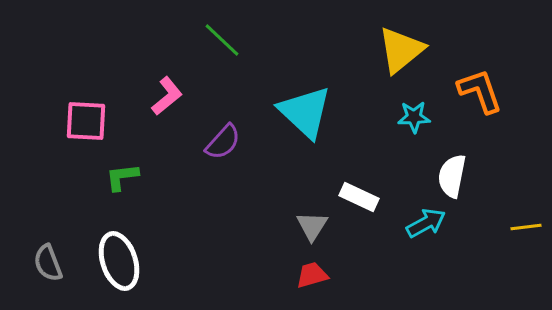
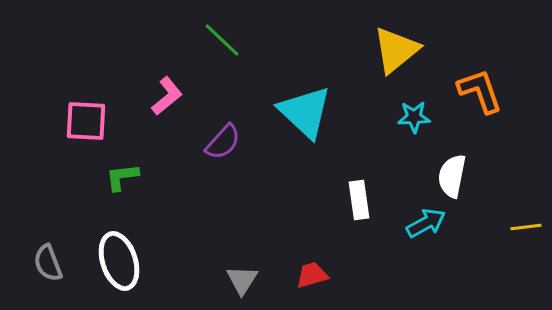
yellow triangle: moved 5 px left
white rectangle: moved 3 px down; rotated 57 degrees clockwise
gray triangle: moved 70 px left, 54 px down
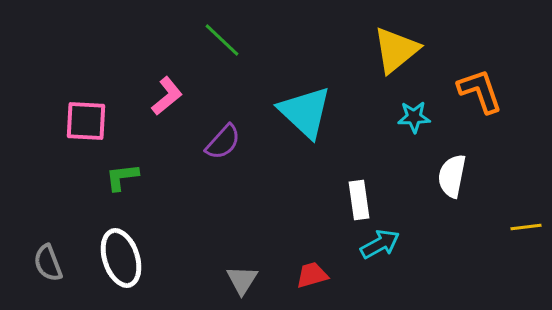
cyan arrow: moved 46 px left, 21 px down
white ellipse: moved 2 px right, 3 px up
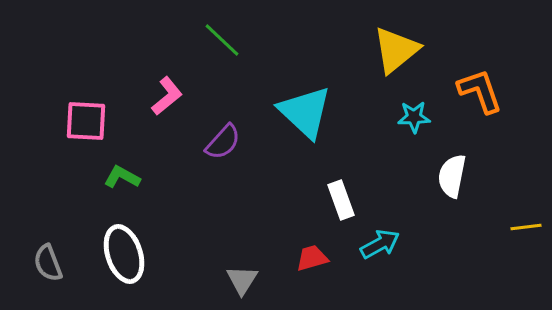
green L-shape: rotated 36 degrees clockwise
white rectangle: moved 18 px left; rotated 12 degrees counterclockwise
white ellipse: moved 3 px right, 4 px up
red trapezoid: moved 17 px up
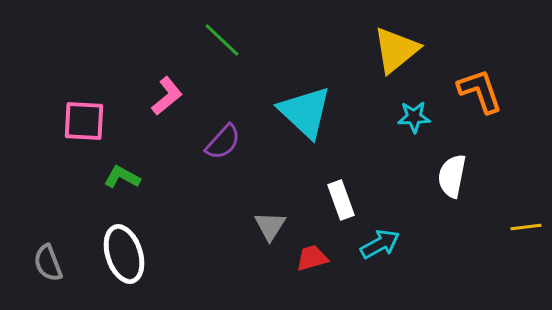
pink square: moved 2 px left
gray triangle: moved 28 px right, 54 px up
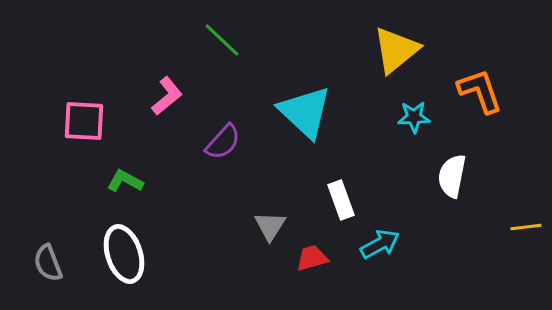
green L-shape: moved 3 px right, 4 px down
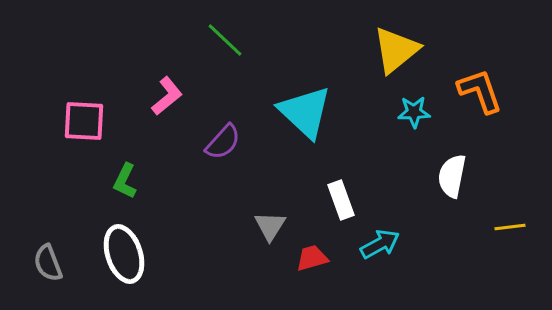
green line: moved 3 px right
cyan star: moved 5 px up
green L-shape: rotated 93 degrees counterclockwise
yellow line: moved 16 px left
